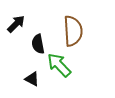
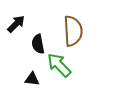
black triangle: rotated 21 degrees counterclockwise
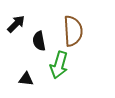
black semicircle: moved 1 px right, 3 px up
green arrow: rotated 120 degrees counterclockwise
black triangle: moved 6 px left
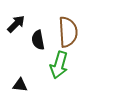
brown semicircle: moved 5 px left, 1 px down
black semicircle: moved 1 px left, 1 px up
black triangle: moved 6 px left, 6 px down
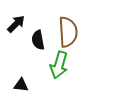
black triangle: moved 1 px right
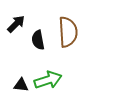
green arrow: moved 11 px left, 15 px down; rotated 124 degrees counterclockwise
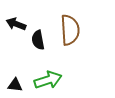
black arrow: rotated 114 degrees counterclockwise
brown semicircle: moved 2 px right, 2 px up
black triangle: moved 6 px left
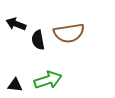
brown semicircle: moved 1 px left, 3 px down; rotated 84 degrees clockwise
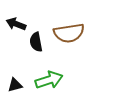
black semicircle: moved 2 px left, 2 px down
green arrow: moved 1 px right
black triangle: rotated 21 degrees counterclockwise
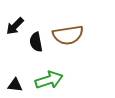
black arrow: moved 1 px left, 2 px down; rotated 66 degrees counterclockwise
brown semicircle: moved 1 px left, 2 px down
black triangle: rotated 21 degrees clockwise
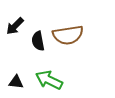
black semicircle: moved 2 px right, 1 px up
green arrow: rotated 136 degrees counterclockwise
black triangle: moved 1 px right, 3 px up
